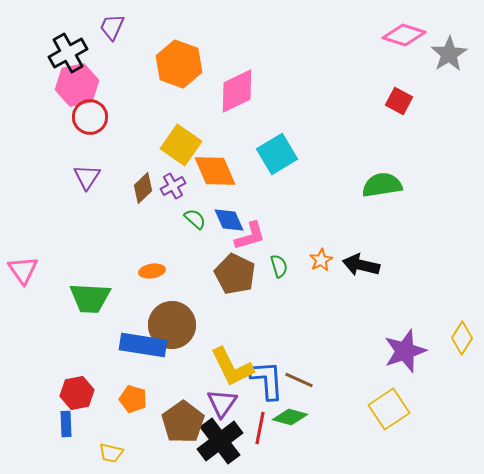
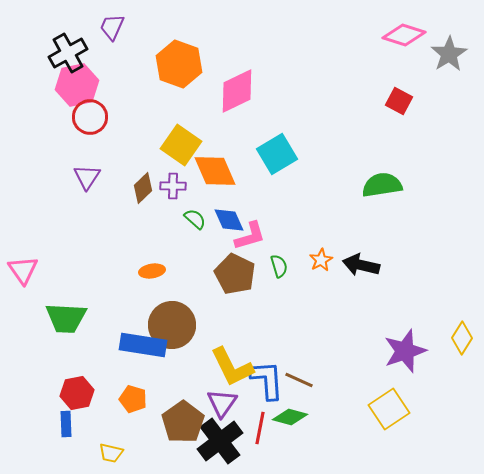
purple cross at (173, 186): rotated 30 degrees clockwise
green trapezoid at (90, 298): moved 24 px left, 20 px down
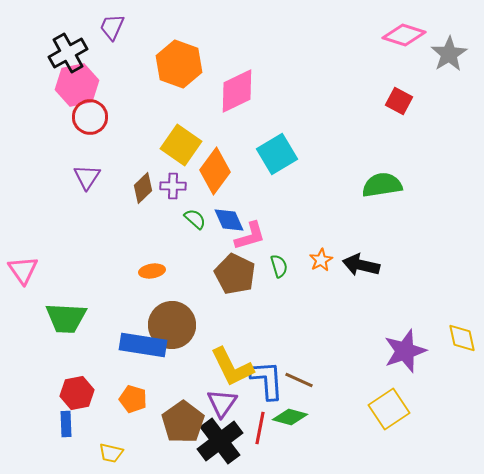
orange diamond at (215, 171): rotated 60 degrees clockwise
yellow diamond at (462, 338): rotated 44 degrees counterclockwise
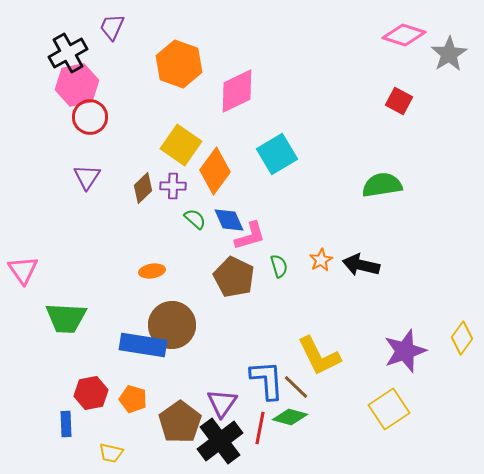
brown pentagon at (235, 274): moved 1 px left, 3 px down
yellow diamond at (462, 338): rotated 48 degrees clockwise
yellow L-shape at (232, 367): moved 87 px right, 11 px up
brown line at (299, 380): moved 3 px left, 7 px down; rotated 20 degrees clockwise
red hexagon at (77, 393): moved 14 px right
brown pentagon at (183, 422): moved 3 px left
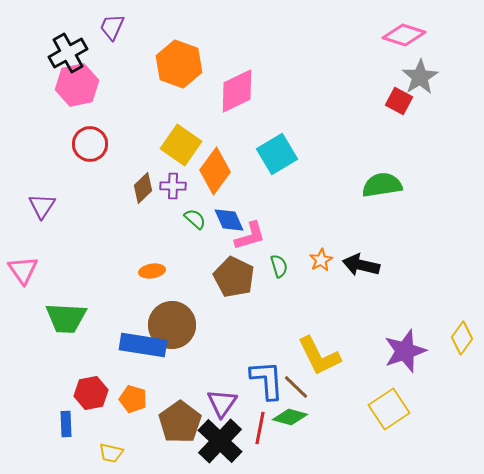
gray star at (449, 54): moved 29 px left, 23 px down
red circle at (90, 117): moved 27 px down
purple triangle at (87, 177): moved 45 px left, 29 px down
black cross at (220, 441): rotated 9 degrees counterclockwise
